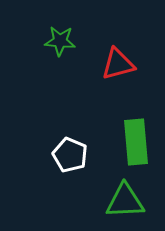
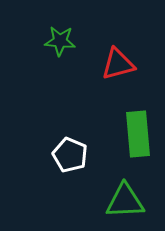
green rectangle: moved 2 px right, 8 px up
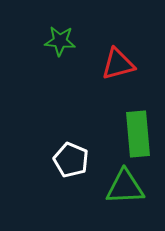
white pentagon: moved 1 px right, 5 px down
green triangle: moved 14 px up
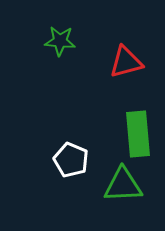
red triangle: moved 8 px right, 2 px up
green triangle: moved 2 px left, 2 px up
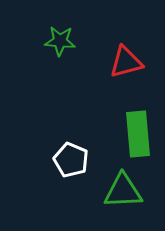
green triangle: moved 6 px down
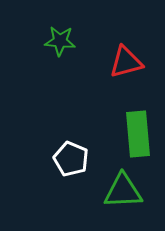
white pentagon: moved 1 px up
